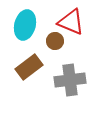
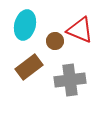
red triangle: moved 9 px right, 8 px down
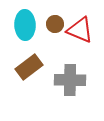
cyan ellipse: rotated 16 degrees counterclockwise
brown circle: moved 17 px up
gray cross: rotated 8 degrees clockwise
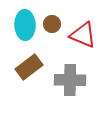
brown circle: moved 3 px left
red triangle: moved 3 px right, 5 px down
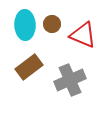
gray cross: rotated 24 degrees counterclockwise
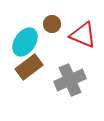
cyan ellipse: moved 17 px down; rotated 36 degrees clockwise
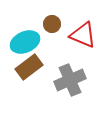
cyan ellipse: rotated 32 degrees clockwise
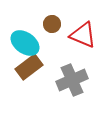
cyan ellipse: moved 1 px down; rotated 60 degrees clockwise
gray cross: moved 2 px right
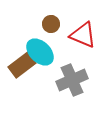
brown circle: moved 1 px left
cyan ellipse: moved 15 px right, 9 px down; rotated 8 degrees clockwise
brown rectangle: moved 7 px left, 2 px up
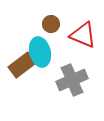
cyan ellipse: rotated 32 degrees clockwise
